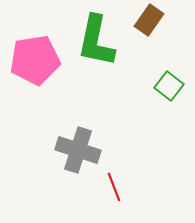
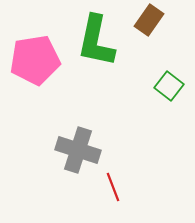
red line: moved 1 px left
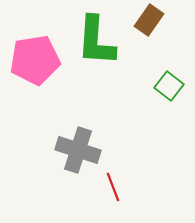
green L-shape: rotated 8 degrees counterclockwise
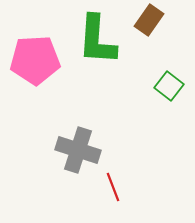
green L-shape: moved 1 px right, 1 px up
pink pentagon: rotated 6 degrees clockwise
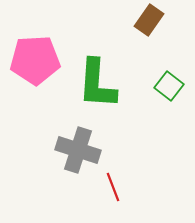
green L-shape: moved 44 px down
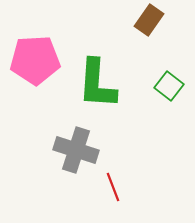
gray cross: moved 2 px left
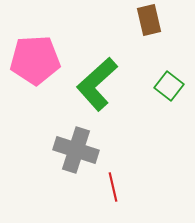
brown rectangle: rotated 48 degrees counterclockwise
green L-shape: rotated 44 degrees clockwise
red line: rotated 8 degrees clockwise
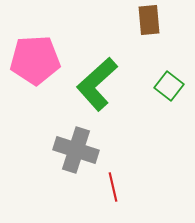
brown rectangle: rotated 8 degrees clockwise
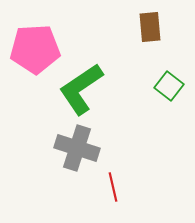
brown rectangle: moved 1 px right, 7 px down
pink pentagon: moved 11 px up
green L-shape: moved 16 px left, 5 px down; rotated 8 degrees clockwise
gray cross: moved 1 px right, 2 px up
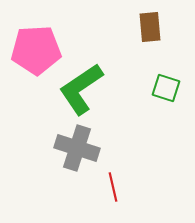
pink pentagon: moved 1 px right, 1 px down
green square: moved 3 px left, 2 px down; rotated 20 degrees counterclockwise
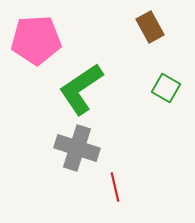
brown rectangle: rotated 24 degrees counterclockwise
pink pentagon: moved 10 px up
green square: rotated 12 degrees clockwise
red line: moved 2 px right
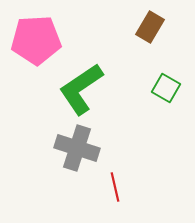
brown rectangle: rotated 60 degrees clockwise
